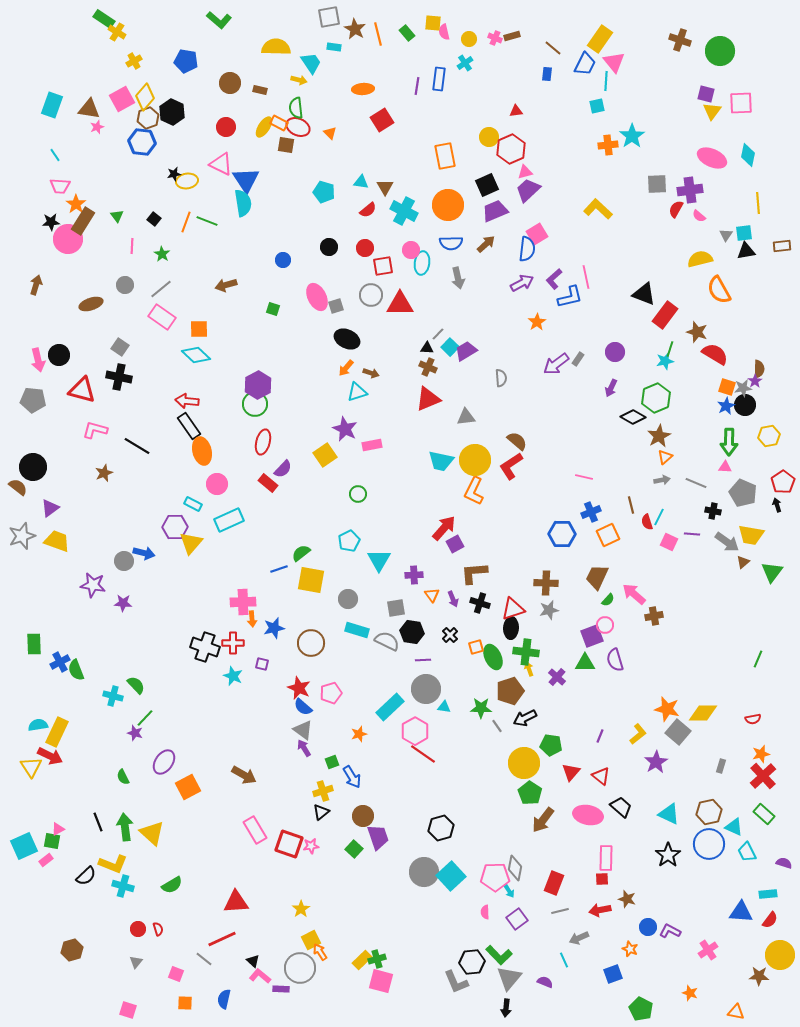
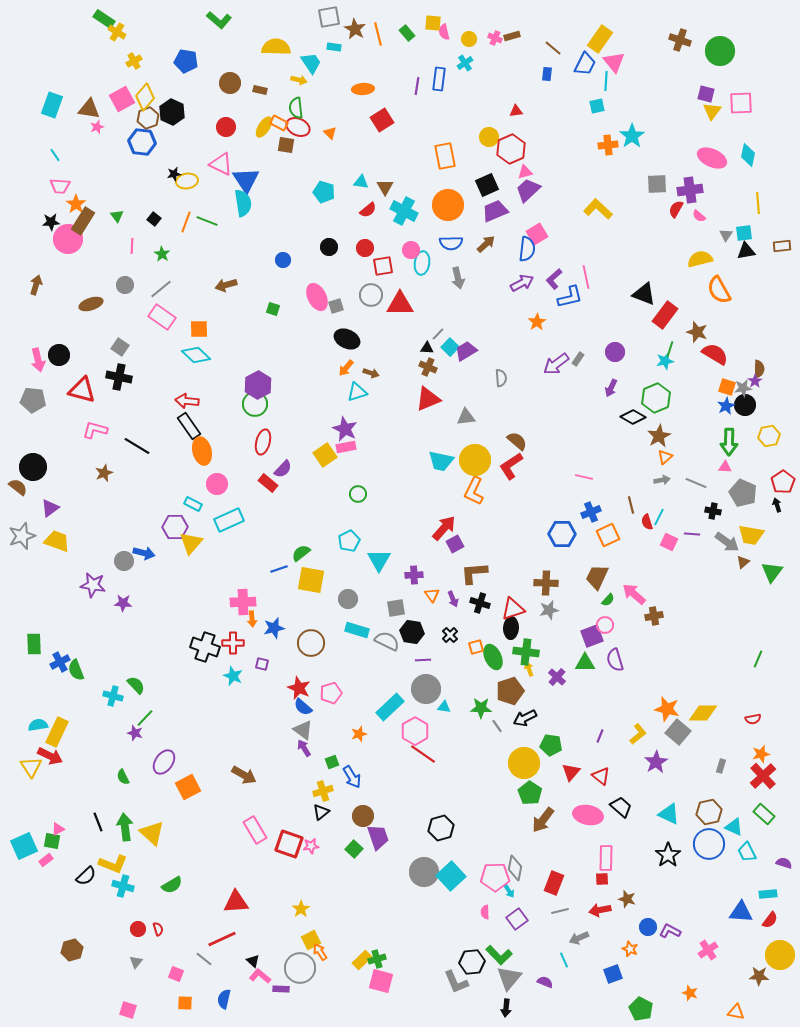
pink rectangle at (372, 445): moved 26 px left, 2 px down
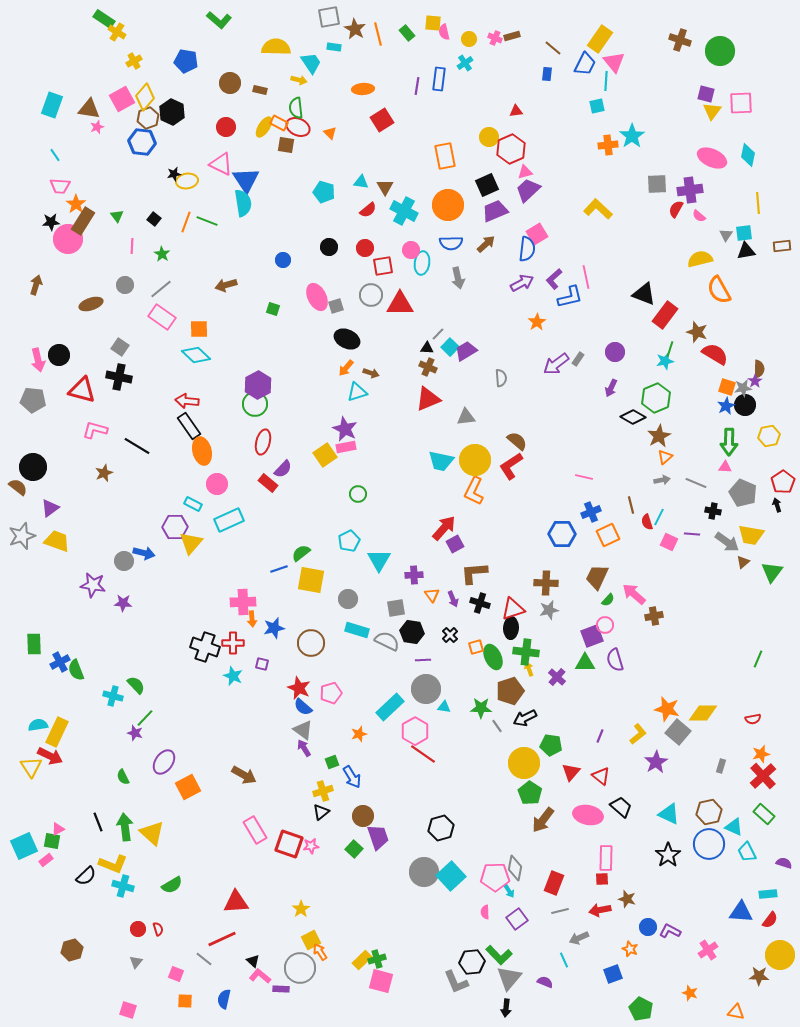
orange square at (185, 1003): moved 2 px up
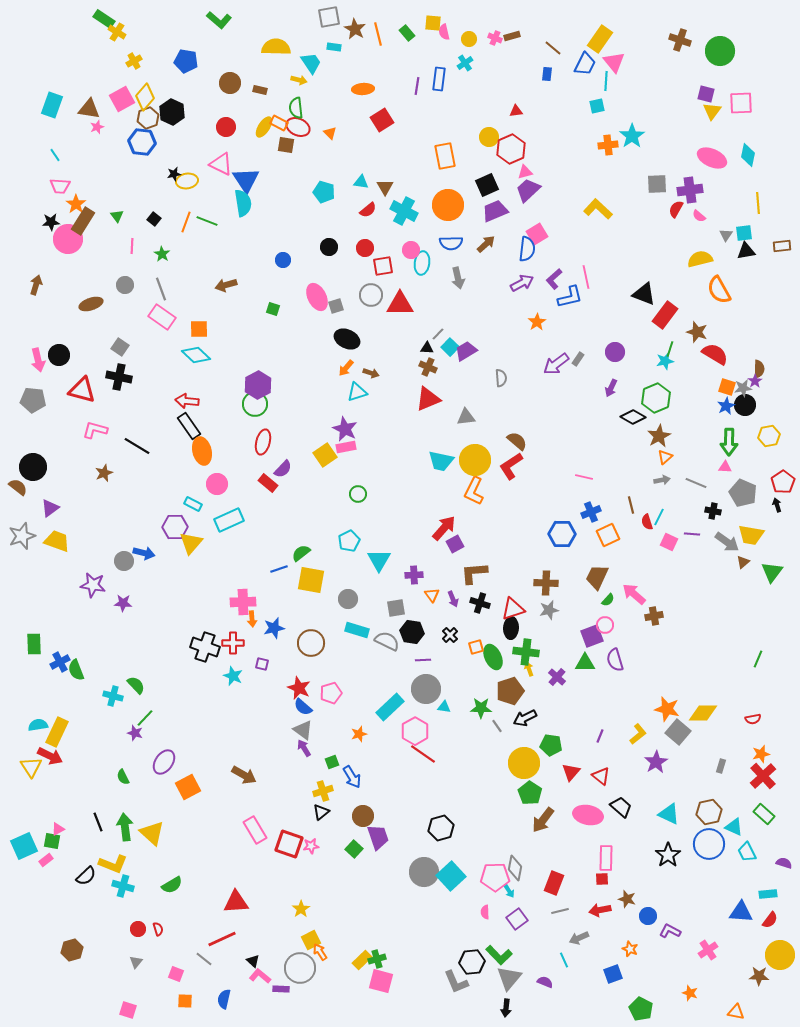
gray line at (161, 289): rotated 70 degrees counterclockwise
blue circle at (648, 927): moved 11 px up
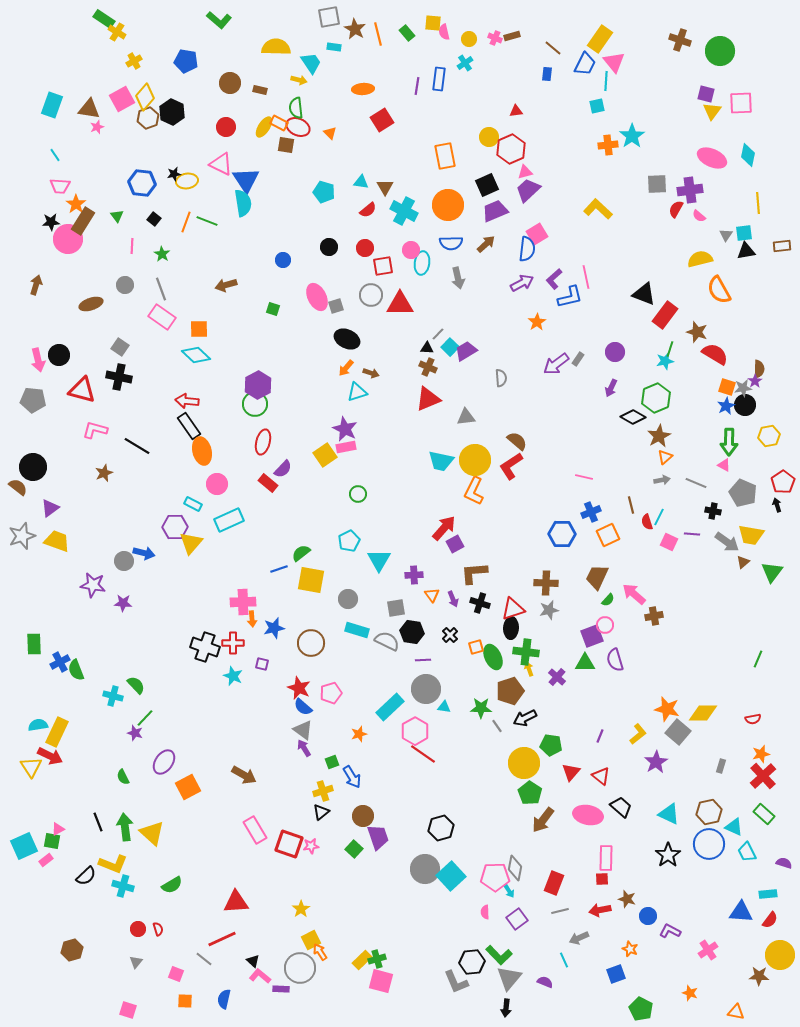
blue hexagon at (142, 142): moved 41 px down
pink triangle at (725, 467): moved 1 px left, 2 px up; rotated 24 degrees clockwise
gray circle at (424, 872): moved 1 px right, 3 px up
blue square at (613, 974): moved 3 px right
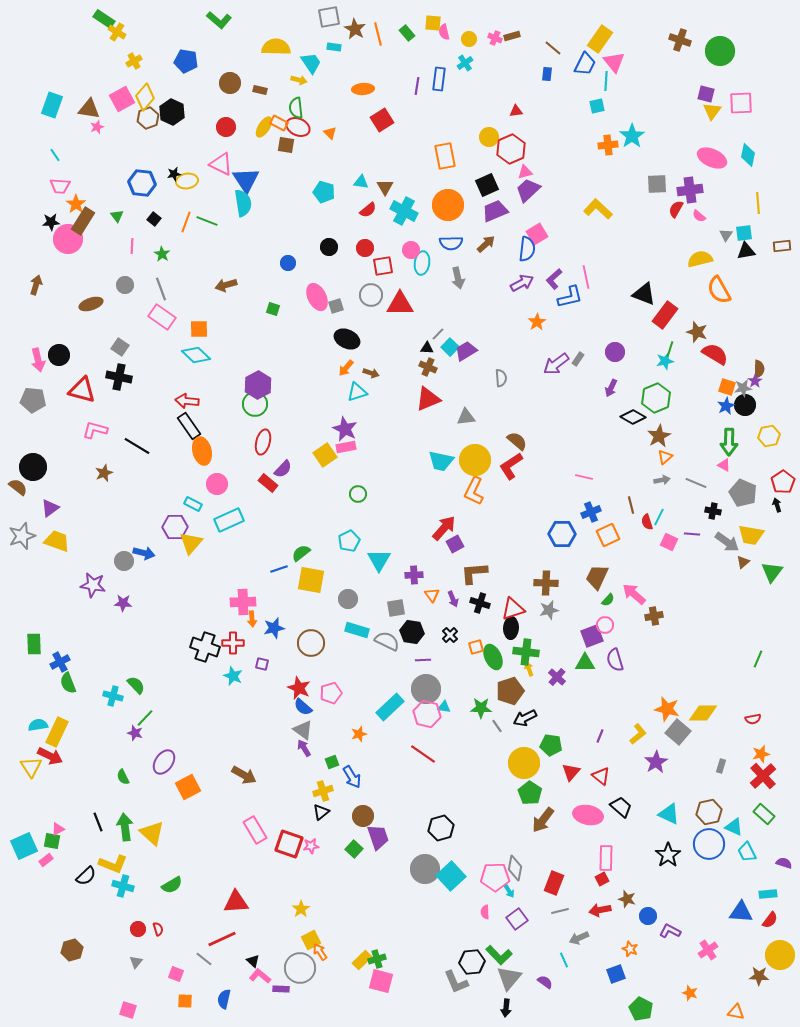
blue circle at (283, 260): moved 5 px right, 3 px down
green semicircle at (76, 670): moved 8 px left, 13 px down
pink hexagon at (415, 731): moved 12 px right, 17 px up; rotated 16 degrees counterclockwise
red square at (602, 879): rotated 24 degrees counterclockwise
purple semicircle at (545, 982): rotated 14 degrees clockwise
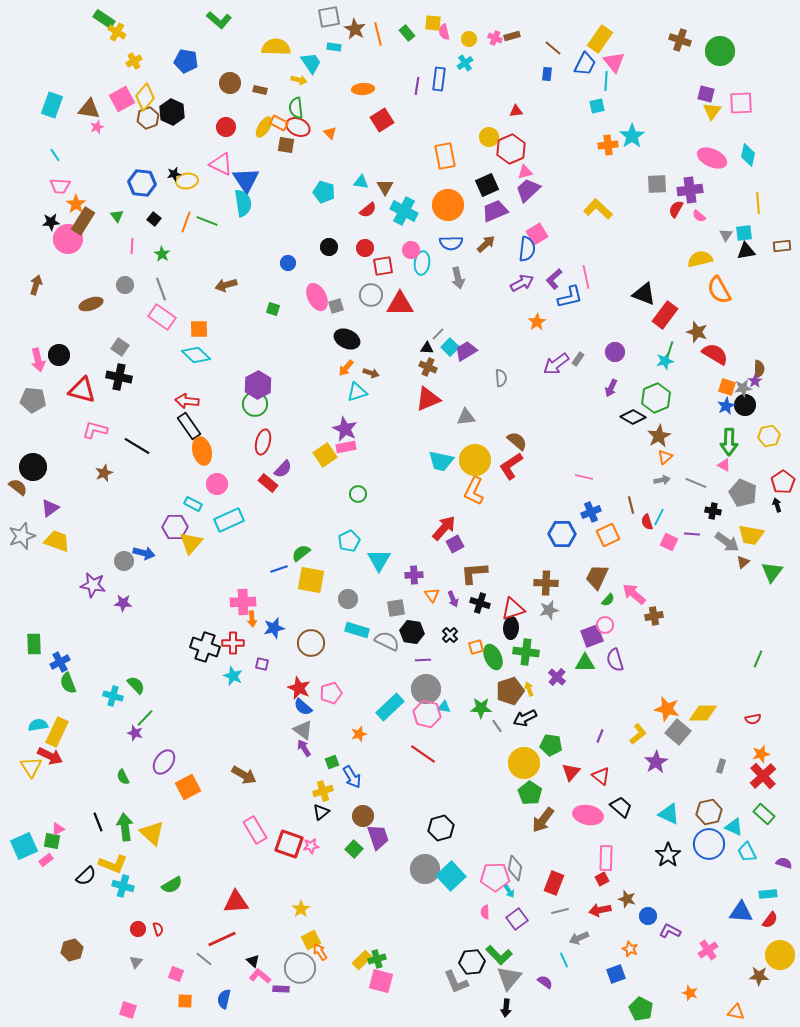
yellow arrow at (529, 669): moved 20 px down
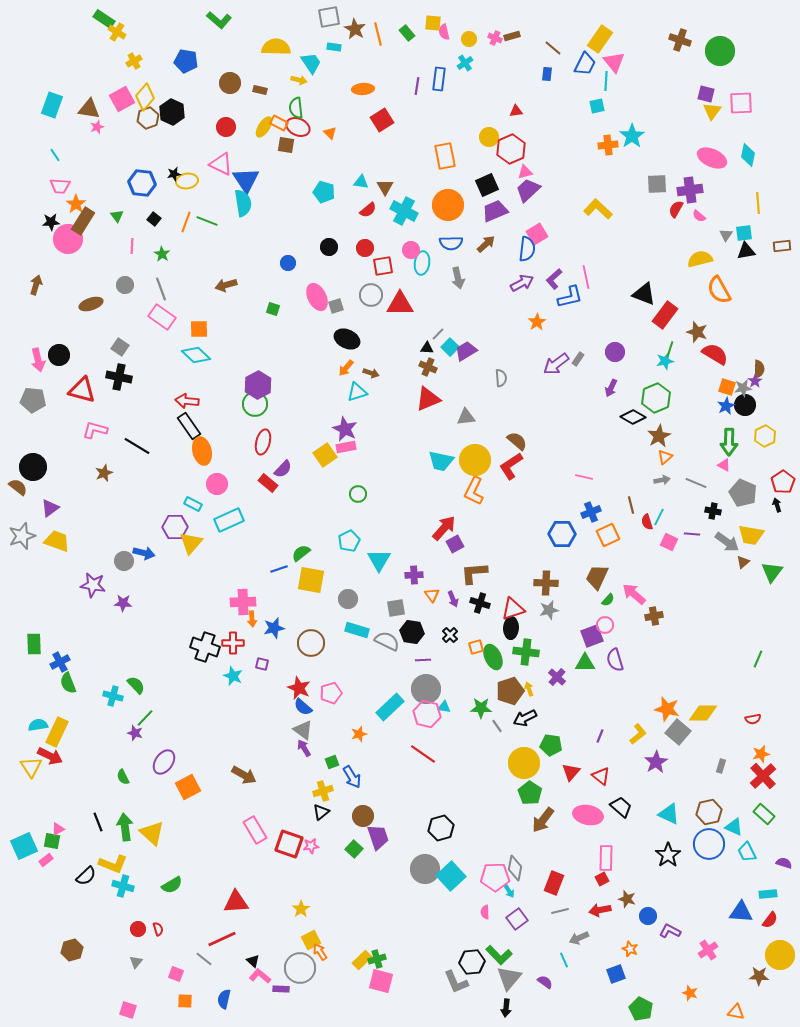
yellow hexagon at (769, 436): moved 4 px left; rotated 15 degrees counterclockwise
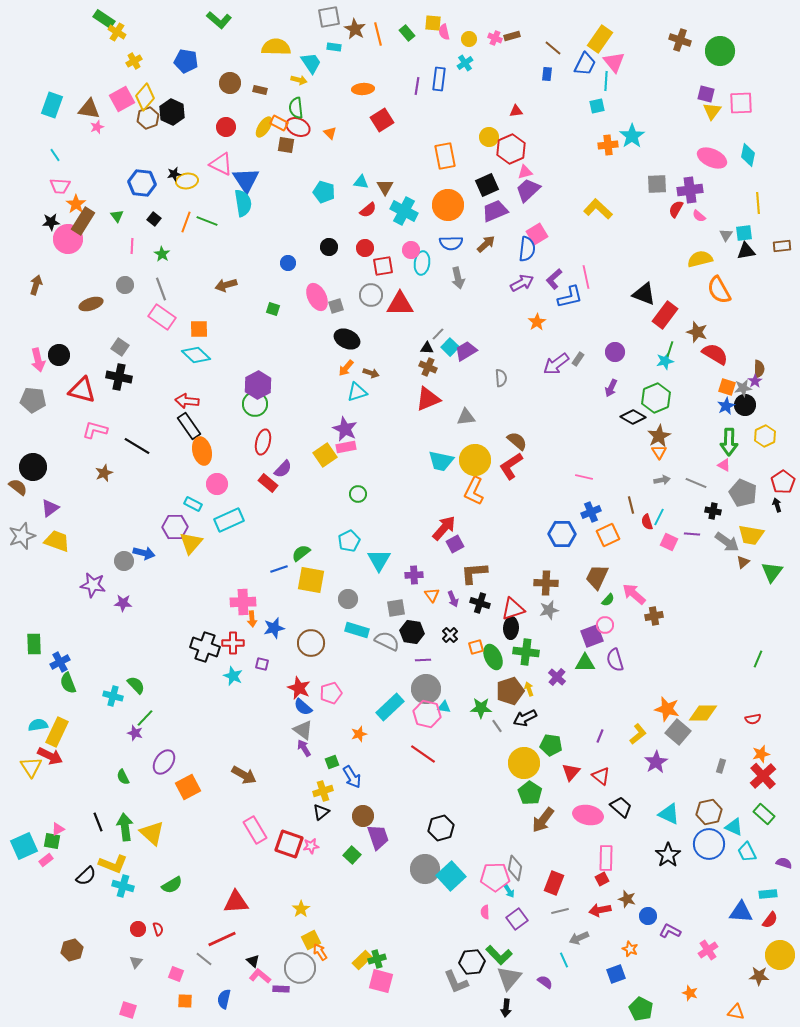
orange triangle at (665, 457): moved 6 px left, 5 px up; rotated 21 degrees counterclockwise
green square at (354, 849): moved 2 px left, 6 px down
